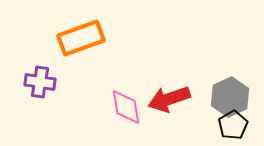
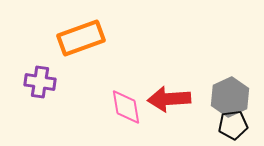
red arrow: rotated 15 degrees clockwise
black pentagon: rotated 24 degrees clockwise
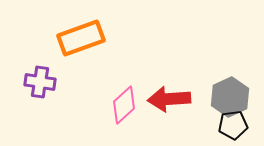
pink diamond: moved 2 px left, 2 px up; rotated 57 degrees clockwise
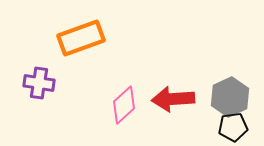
purple cross: moved 1 px left, 1 px down
red arrow: moved 4 px right
black pentagon: moved 2 px down
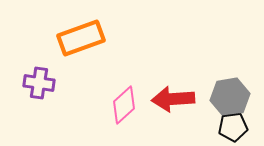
gray hexagon: rotated 15 degrees clockwise
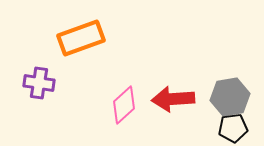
black pentagon: moved 1 px down
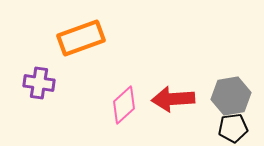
gray hexagon: moved 1 px right, 1 px up
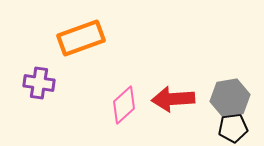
gray hexagon: moved 1 px left, 2 px down
